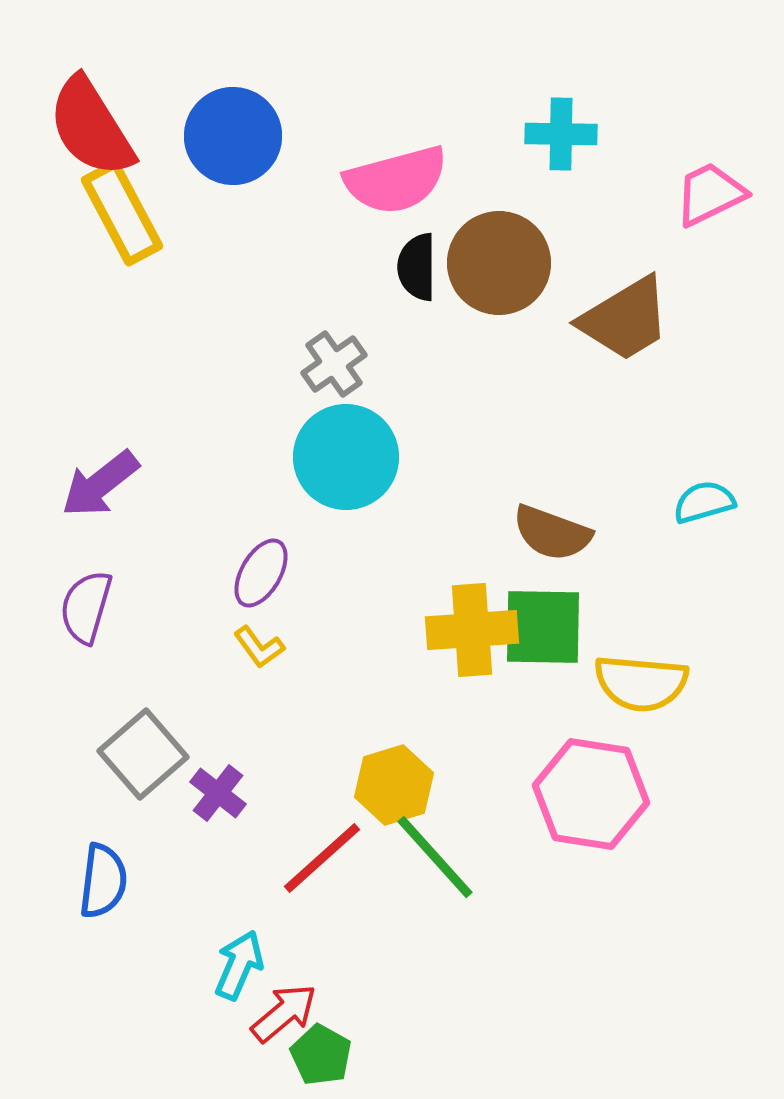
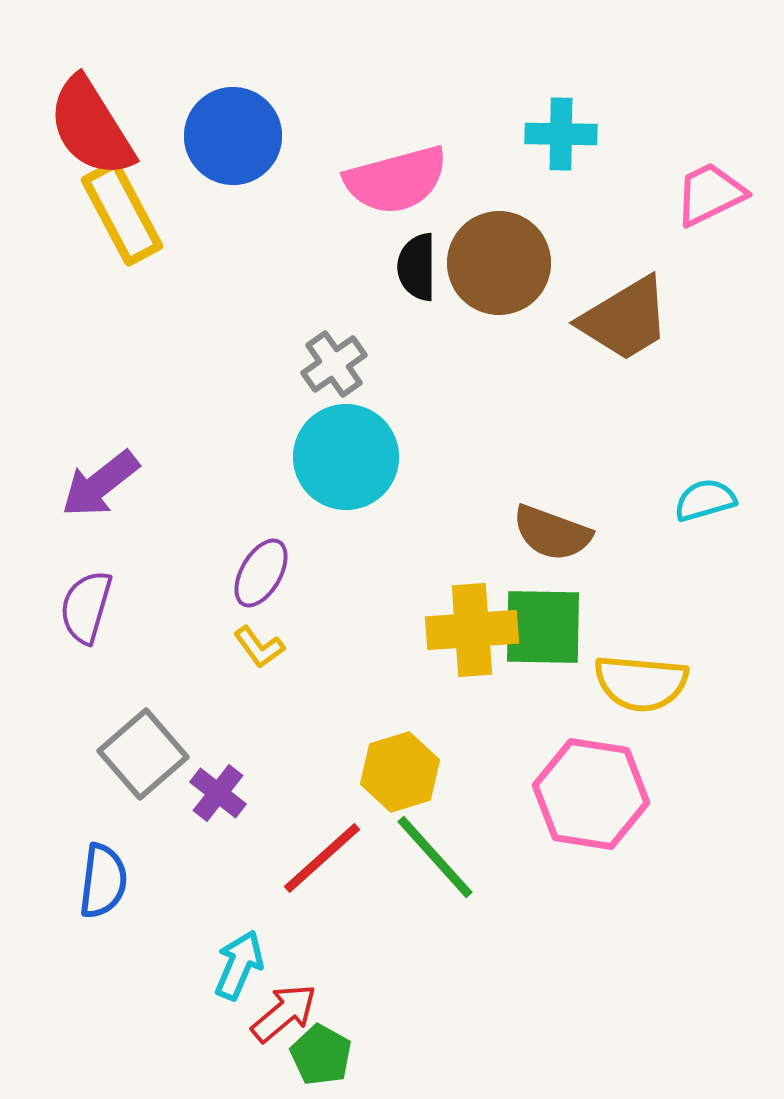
cyan semicircle: moved 1 px right, 2 px up
yellow hexagon: moved 6 px right, 13 px up
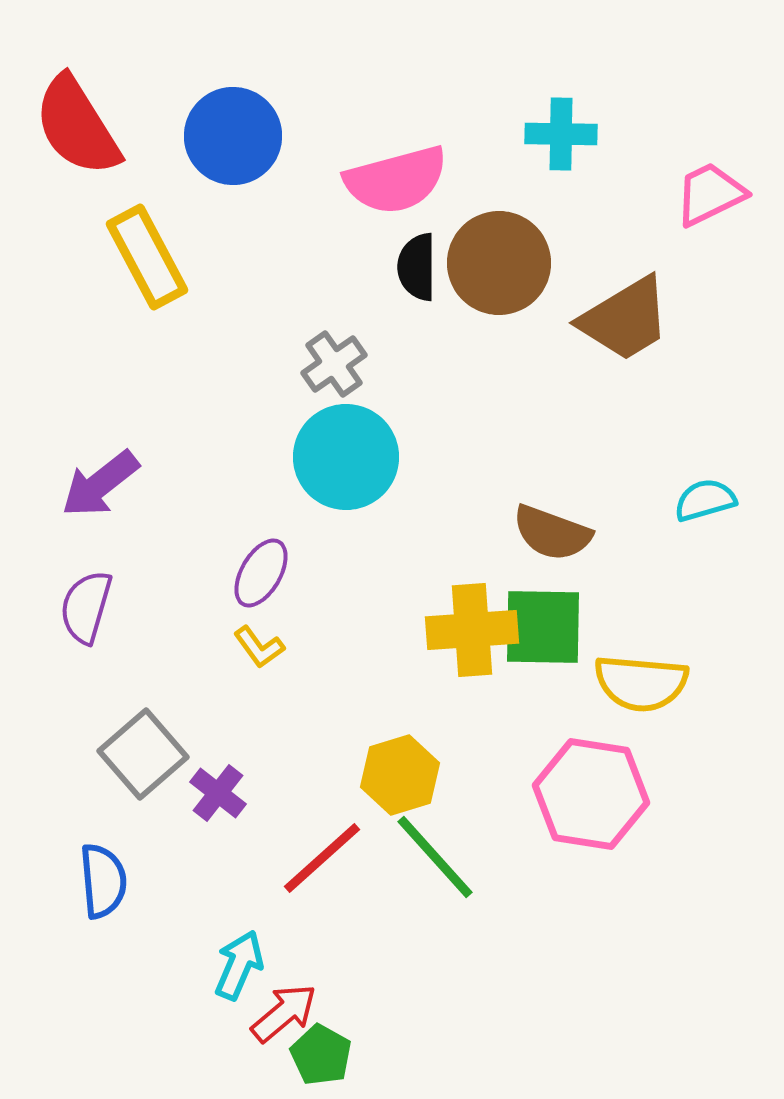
red semicircle: moved 14 px left, 1 px up
yellow rectangle: moved 25 px right, 44 px down
yellow hexagon: moved 3 px down
blue semicircle: rotated 12 degrees counterclockwise
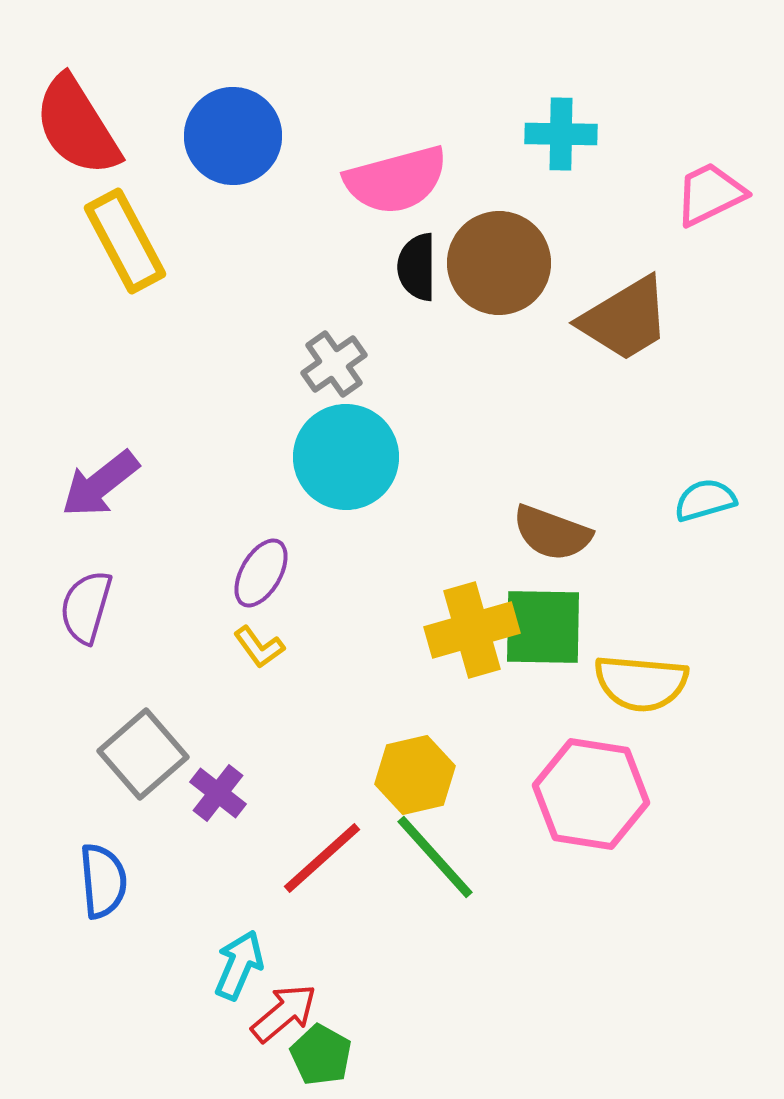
yellow rectangle: moved 22 px left, 16 px up
yellow cross: rotated 12 degrees counterclockwise
yellow hexagon: moved 15 px right; rotated 4 degrees clockwise
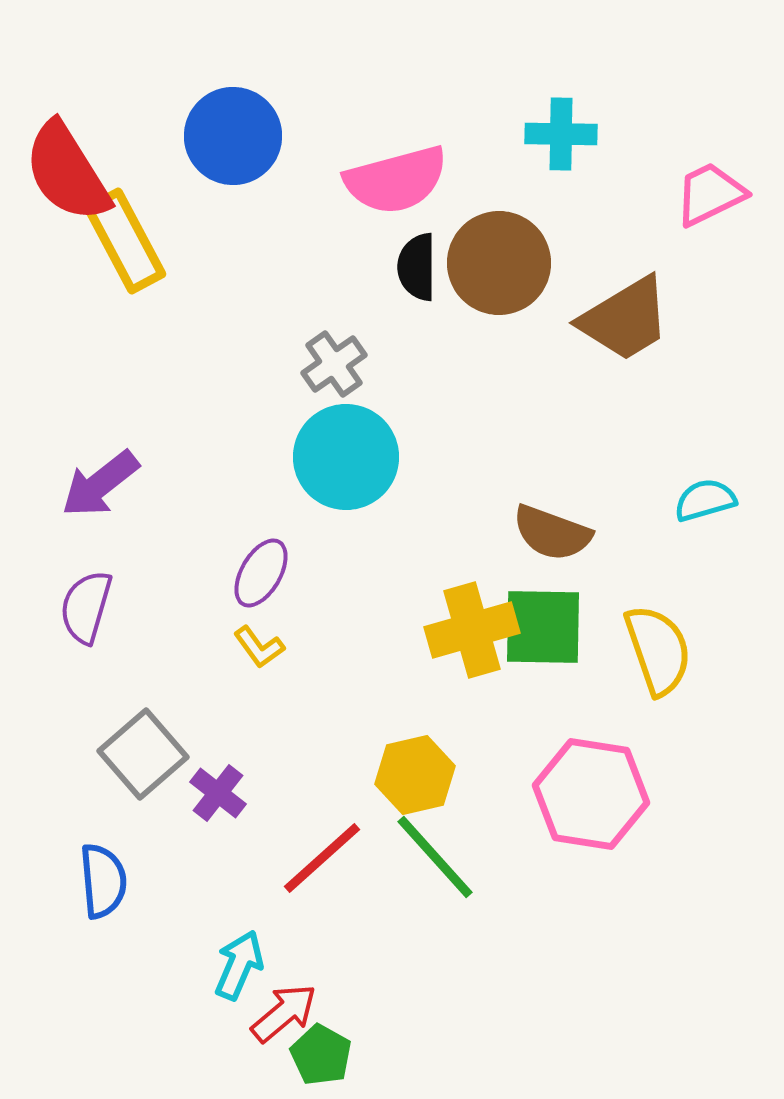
red semicircle: moved 10 px left, 46 px down
yellow semicircle: moved 17 px right, 33 px up; rotated 114 degrees counterclockwise
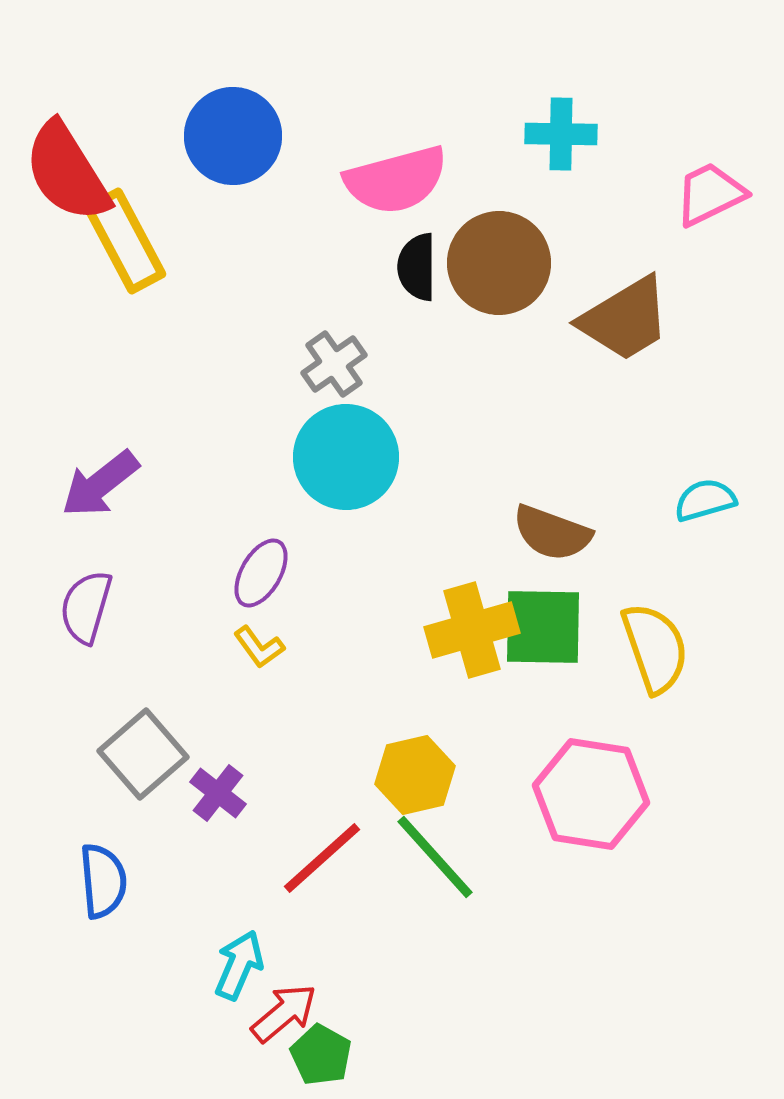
yellow semicircle: moved 3 px left, 2 px up
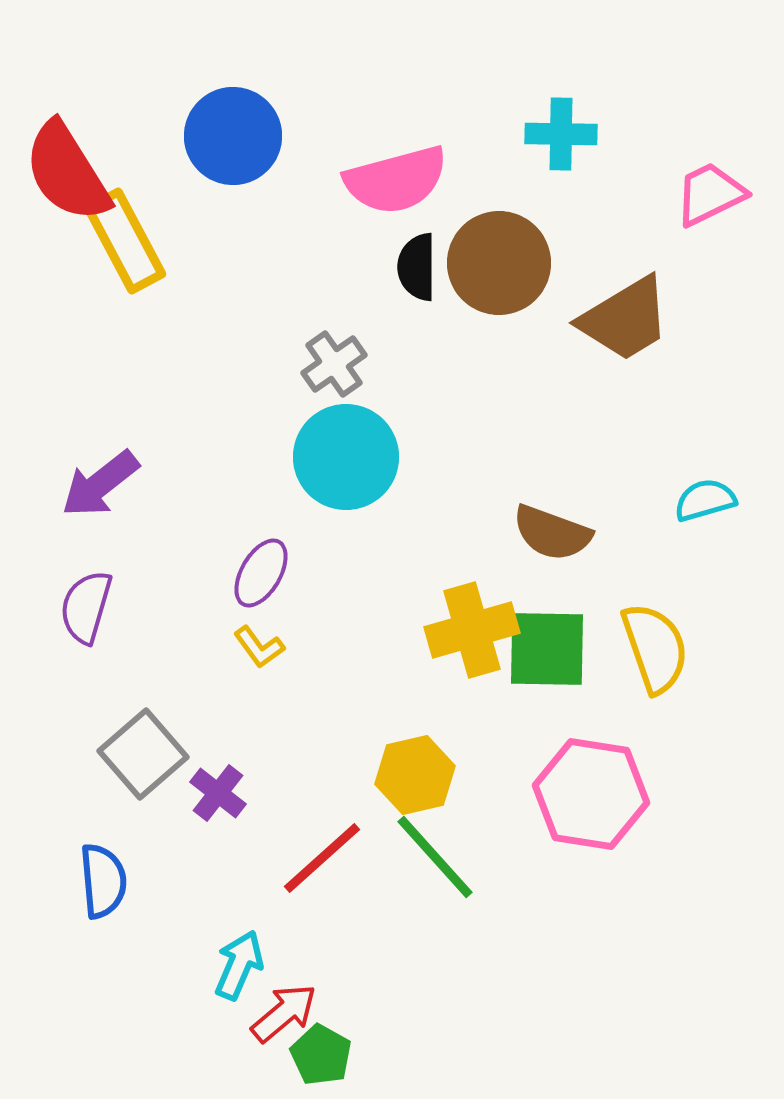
green square: moved 4 px right, 22 px down
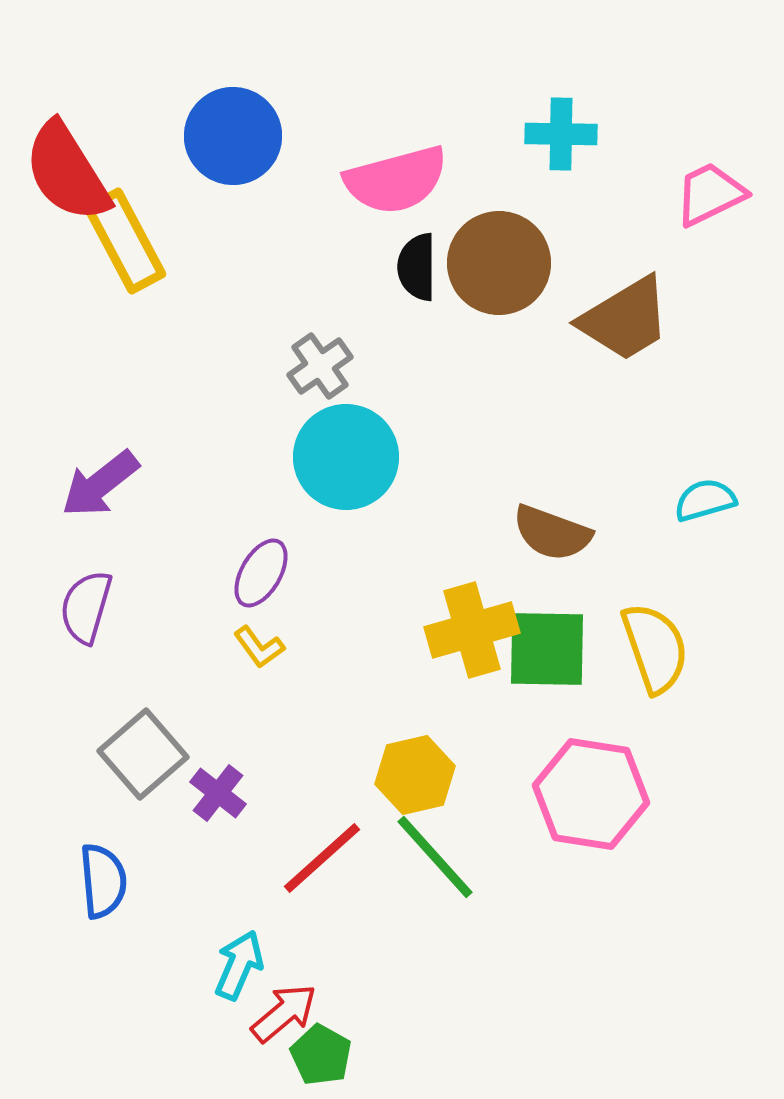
gray cross: moved 14 px left, 2 px down
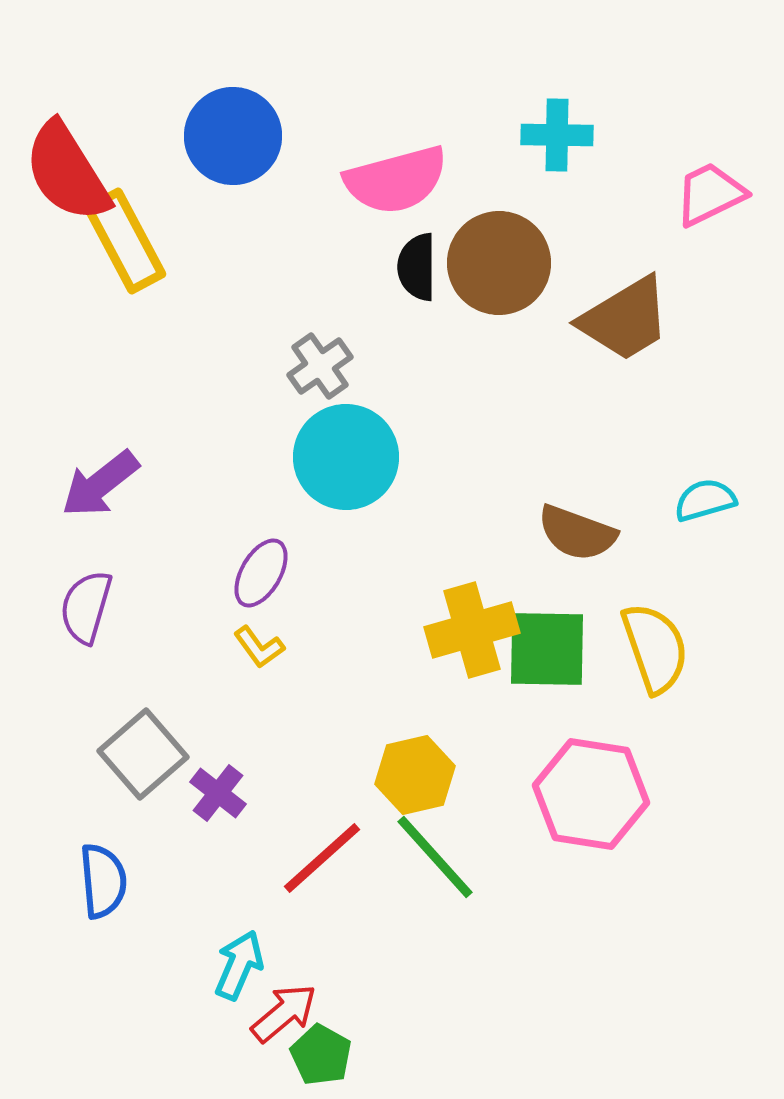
cyan cross: moved 4 px left, 1 px down
brown semicircle: moved 25 px right
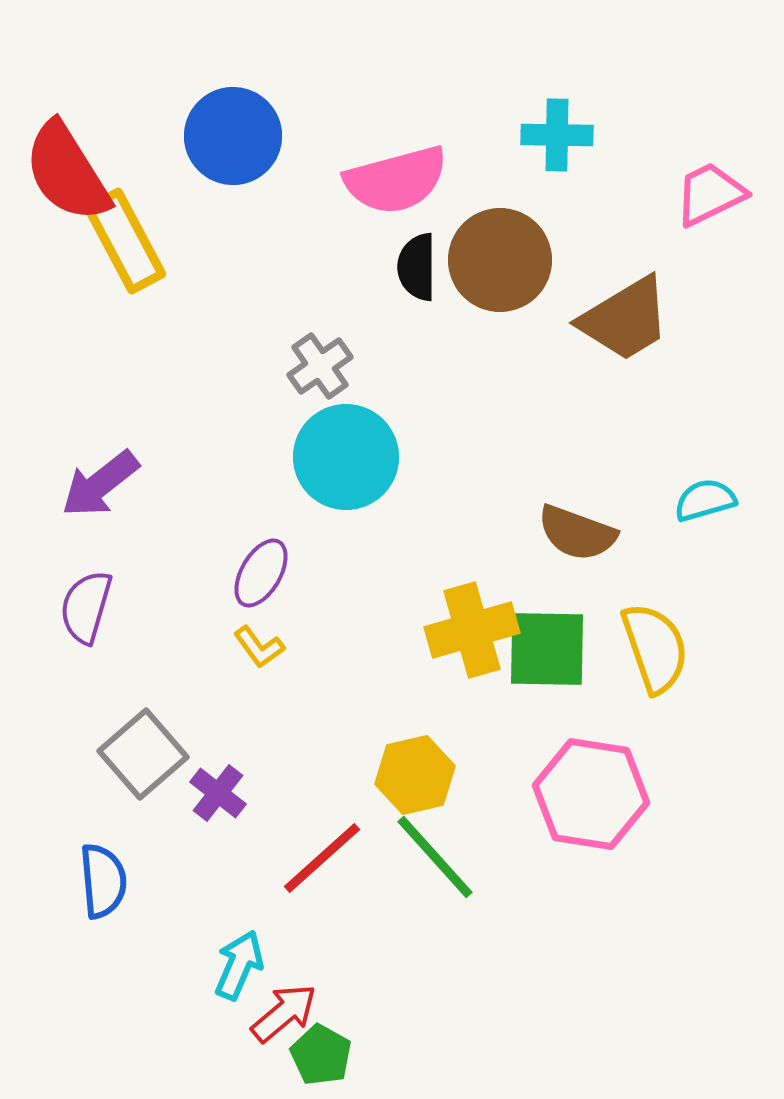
brown circle: moved 1 px right, 3 px up
